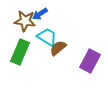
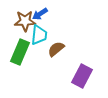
brown star: rotated 10 degrees counterclockwise
cyan trapezoid: moved 8 px left, 2 px up; rotated 65 degrees clockwise
brown semicircle: moved 2 px left, 1 px down
purple rectangle: moved 8 px left, 15 px down
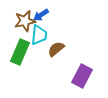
blue arrow: moved 1 px right, 1 px down
brown star: rotated 10 degrees counterclockwise
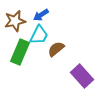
brown star: moved 10 px left
cyan trapezoid: rotated 20 degrees clockwise
purple rectangle: rotated 70 degrees counterclockwise
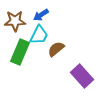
brown star: rotated 10 degrees clockwise
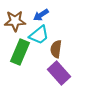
cyan trapezoid: rotated 25 degrees clockwise
brown semicircle: rotated 42 degrees counterclockwise
purple rectangle: moved 23 px left, 3 px up
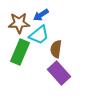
brown star: moved 4 px right, 2 px down
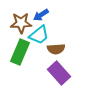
brown star: moved 2 px right
brown semicircle: rotated 102 degrees counterclockwise
